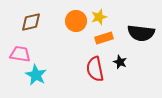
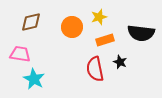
orange circle: moved 4 px left, 6 px down
orange rectangle: moved 1 px right, 2 px down
cyan star: moved 2 px left, 4 px down
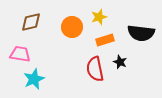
cyan star: rotated 20 degrees clockwise
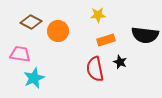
yellow star: moved 1 px left, 2 px up; rotated 14 degrees clockwise
brown diamond: rotated 40 degrees clockwise
orange circle: moved 14 px left, 4 px down
black semicircle: moved 4 px right, 2 px down
orange rectangle: moved 1 px right
cyan star: moved 1 px up
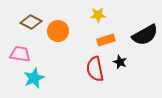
black semicircle: rotated 36 degrees counterclockwise
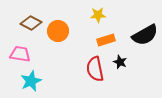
brown diamond: moved 1 px down
cyan star: moved 3 px left, 3 px down
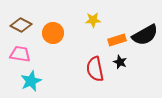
yellow star: moved 5 px left, 5 px down
brown diamond: moved 10 px left, 2 px down
orange circle: moved 5 px left, 2 px down
orange rectangle: moved 11 px right
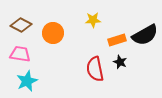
cyan star: moved 4 px left
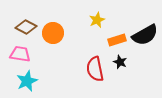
yellow star: moved 4 px right; rotated 21 degrees counterclockwise
brown diamond: moved 5 px right, 2 px down
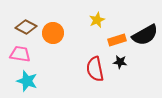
black star: rotated 16 degrees counterclockwise
cyan star: rotated 30 degrees counterclockwise
